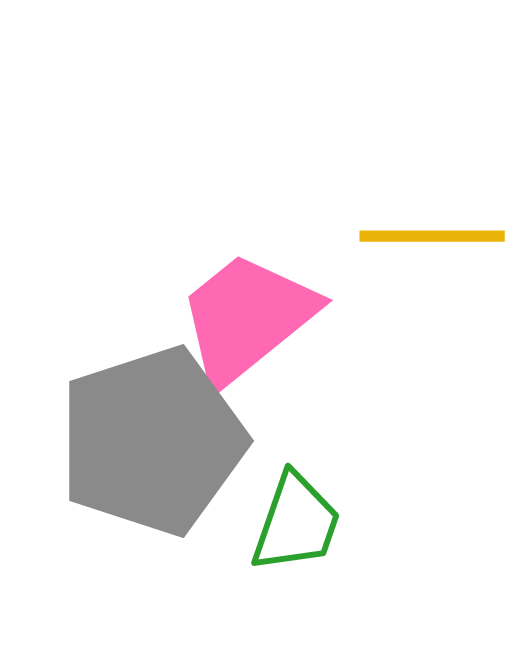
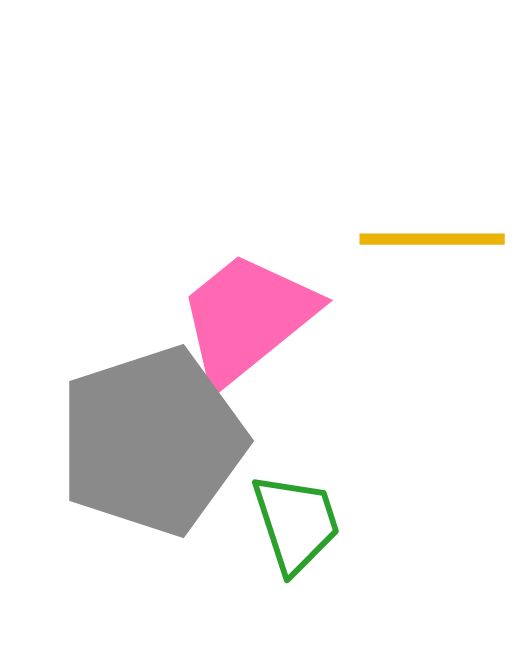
yellow line: moved 3 px down
green trapezoid: rotated 37 degrees counterclockwise
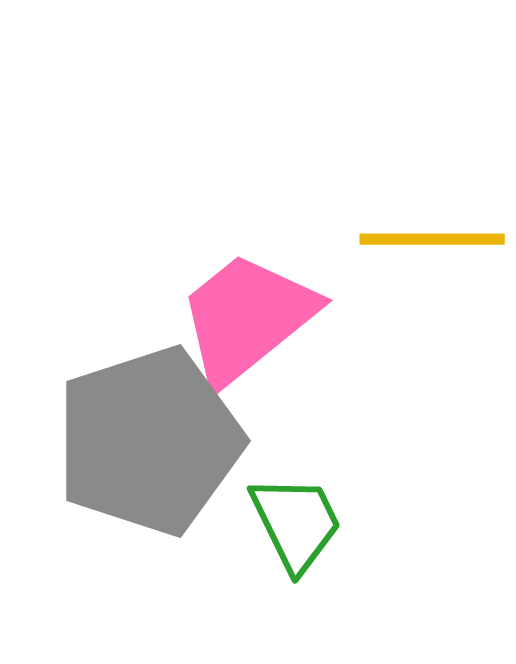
gray pentagon: moved 3 px left
green trapezoid: rotated 8 degrees counterclockwise
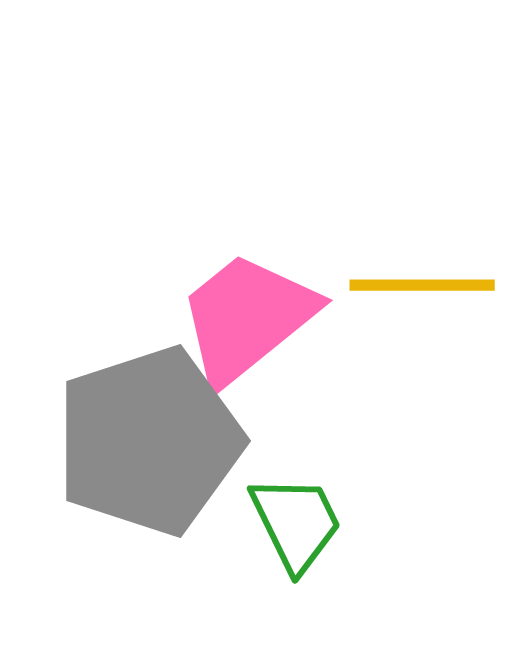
yellow line: moved 10 px left, 46 px down
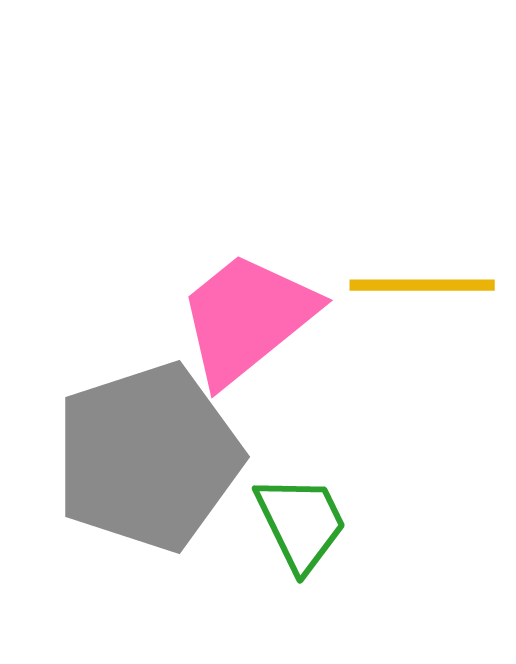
gray pentagon: moved 1 px left, 16 px down
green trapezoid: moved 5 px right
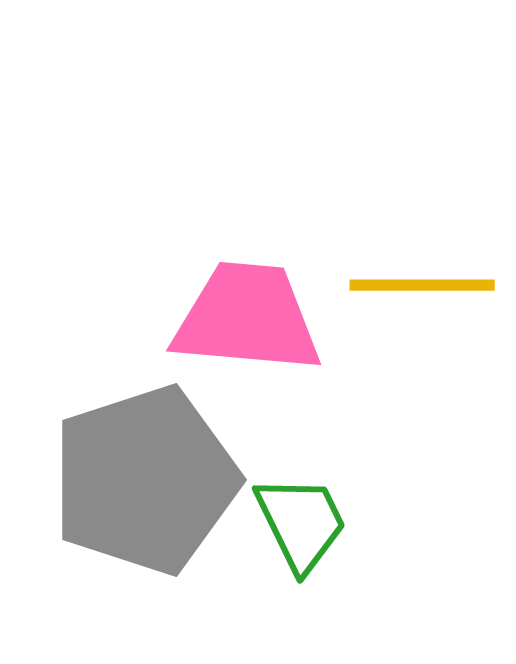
pink trapezoid: rotated 44 degrees clockwise
gray pentagon: moved 3 px left, 23 px down
